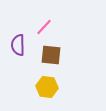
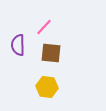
brown square: moved 2 px up
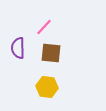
purple semicircle: moved 3 px down
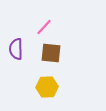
purple semicircle: moved 2 px left, 1 px down
yellow hexagon: rotated 10 degrees counterclockwise
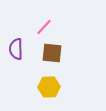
brown square: moved 1 px right
yellow hexagon: moved 2 px right
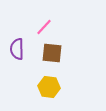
purple semicircle: moved 1 px right
yellow hexagon: rotated 10 degrees clockwise
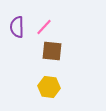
purple semicircle: moved 22 px up
brown square: moved 2 px up
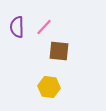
brown square: moved 7 px right
